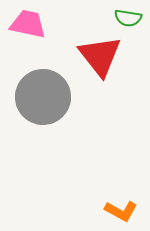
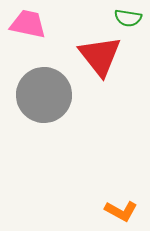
gray circle: moved 1 px right, 2 px up
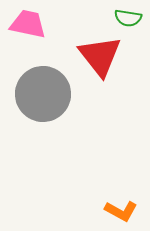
gray circle: moved 1 px left, 1 px up
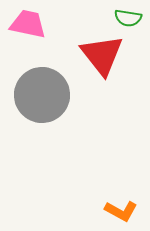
red triangle: moved 2 px right, 1 px up
gray circle: moved 1 px left, 1 px down
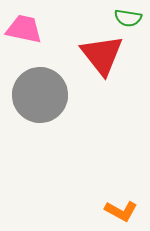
pink trapezoid: moved 4 px left, 5 px down
gray circle: moved 2 px left
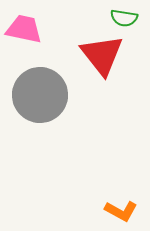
green semicircle: moved 4 px left
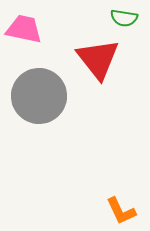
red triangle: moved 4 px left, 4 px down
gray circle: moved 1 px left, 1 px down
orange L-shape: rotated 36 degrees clockwise
